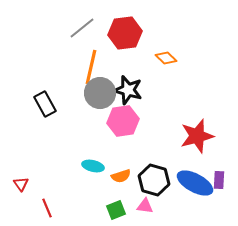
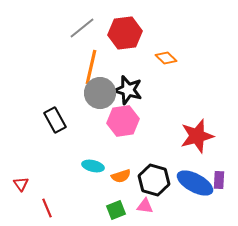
black rectangle: moved 10 px right, 16 px down
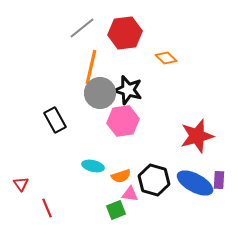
pink triangle: moved 15 px left, 12 px up
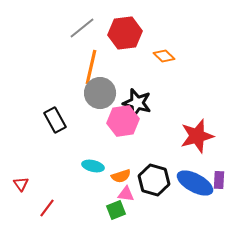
orange diamond: moved 2 px left, 2 px up
black star: moved 9 px right, 13 px down
pink triangle: moved 4 px left
red line: rotated 60 degrees clockwise
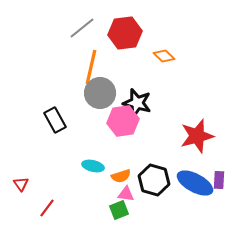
green square: moved 3 px right
